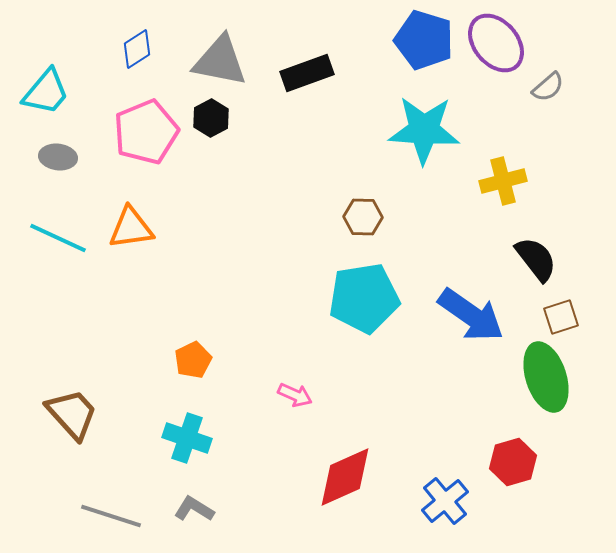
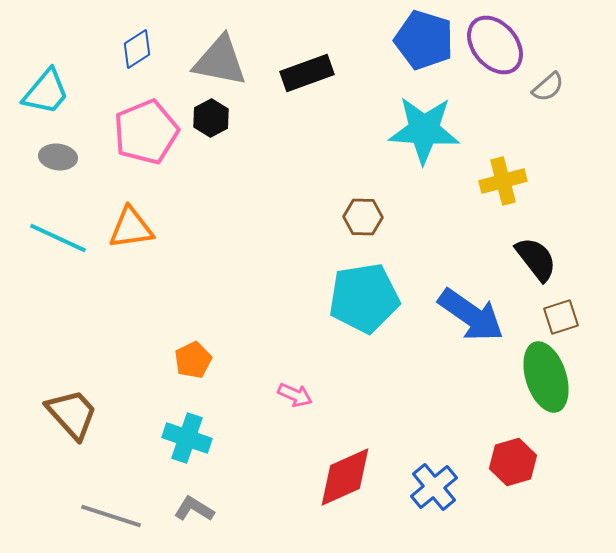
purple ellipse: moved 1 px left, 2 px down
blue cross: moved 11 px left, 14 px up
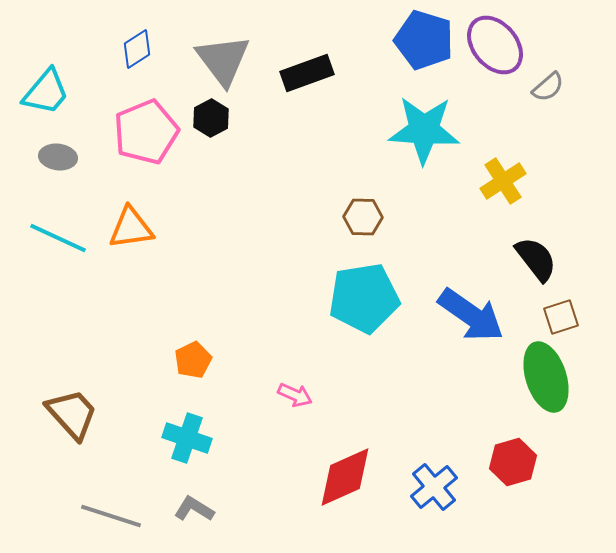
gray triangle: moved 3 px right, 1 px up; rotated 42 degrees clockwise
yellow cross: rotated 18 degrees counterclockwise
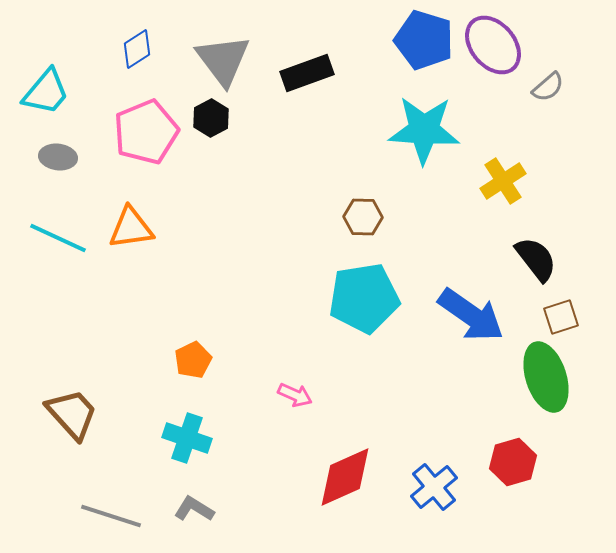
purple ellipse: moved 2 px left
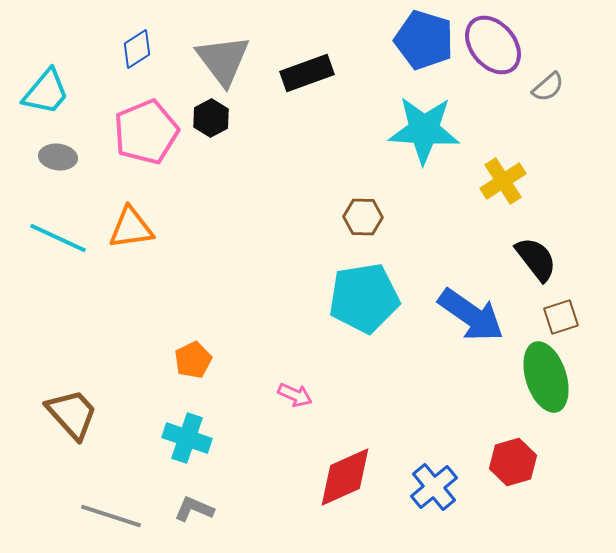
gray L-shape: rotated 9 degrees counterclockwise
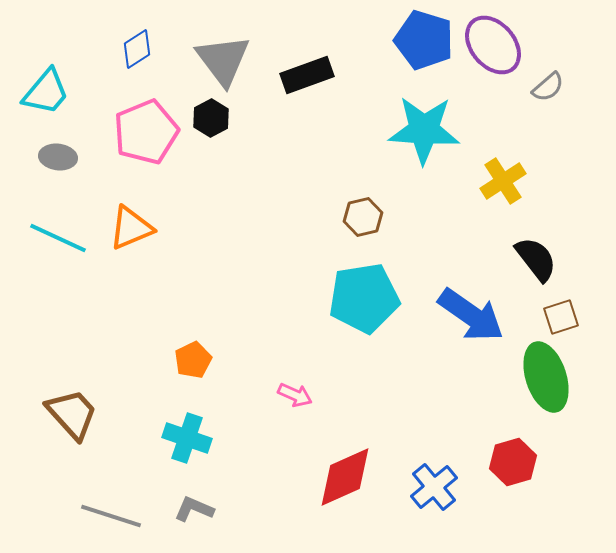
black rectangle: moved 2 px down
brown hexagon: rotated 15 degrees counterclockwise
orange triangle: rotated 15 degrees counterclockwise
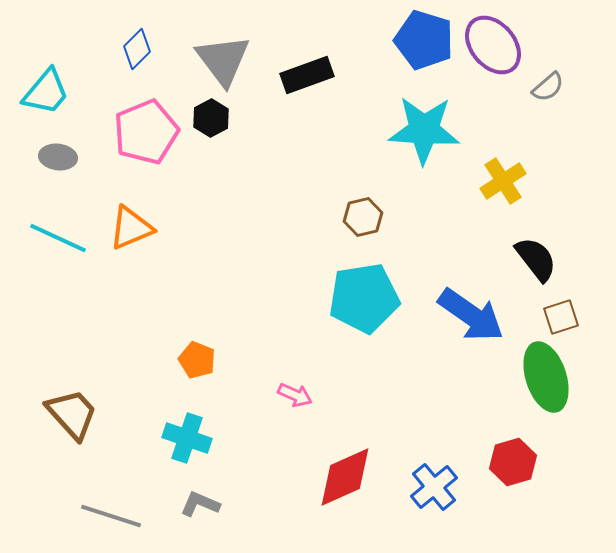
blue diamond: rotated 12 degrees counterclockwise
orange pentagon: moved 4 px right; rotated 24 degrees counterclockwise
gray L-shape: moved 6 px right, 5 px up
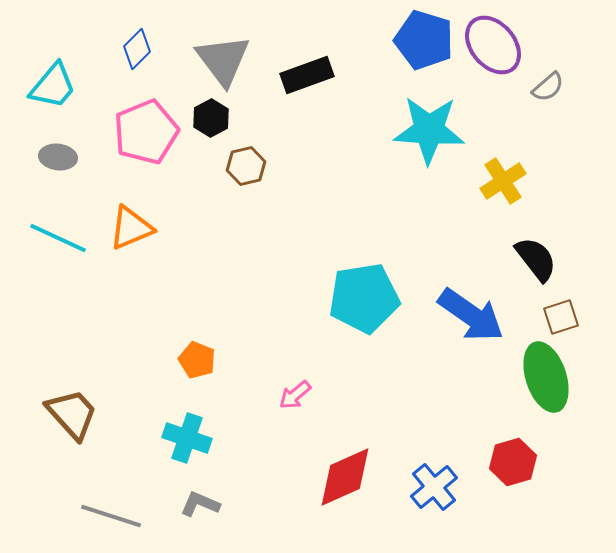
cyan trapezoid: moved 7 px right, 6 px up
cyan star: moved 5 px right
brown hexagon: moved 117 px left, 51 px up
pink arrow: rotated 116 degrees clockwise
